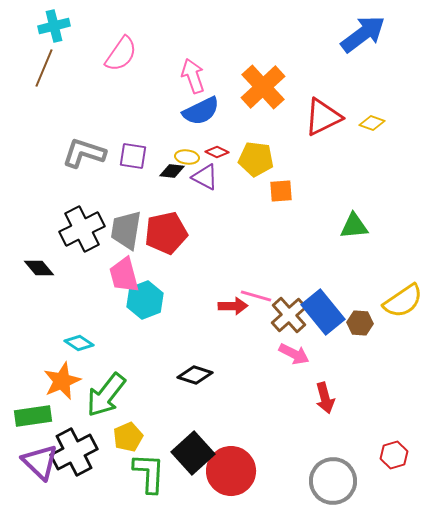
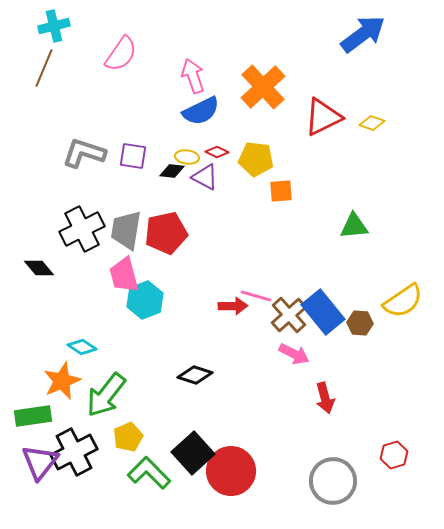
cyan diamond at (79, 343): moved 3 px right, 4 px down
purple triangle at (40, 462): rotated 24 degrees clockwise
green L-shape at (149, 473): rotated 48 degrees counterclockwise
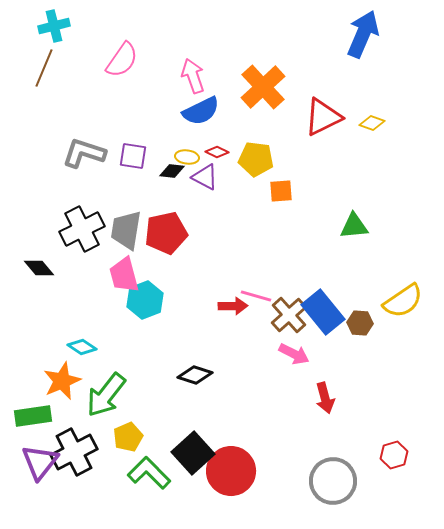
blue arrow at (363, 34): rotated 30 degrees counterclockwise
pink semicircle at (121, 54): moved 1 px right, 6 px down
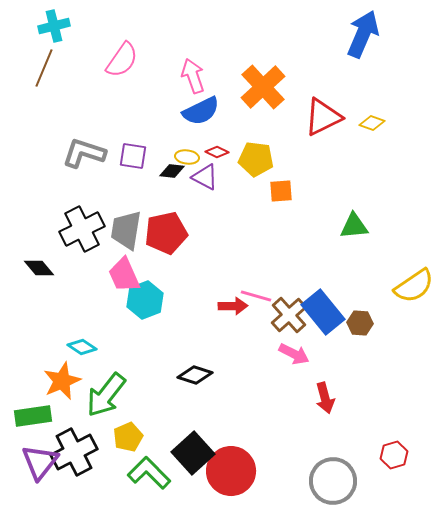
pink trapezoid at (124, 275): rotated 9 degrees counterclockwise
yellow semicircle at (403, 301): moved 11 px right, 15 px up
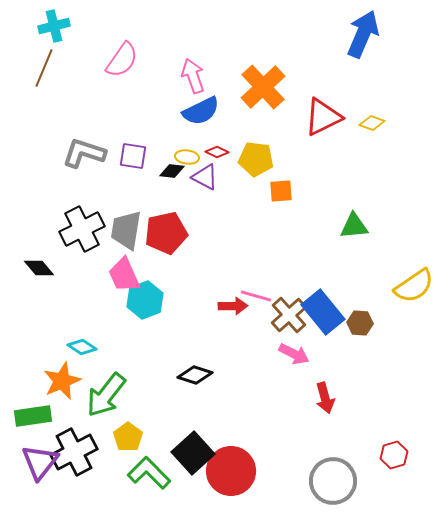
yellow pentagon at (128, 437): rotated 12 degrees counterclockwise
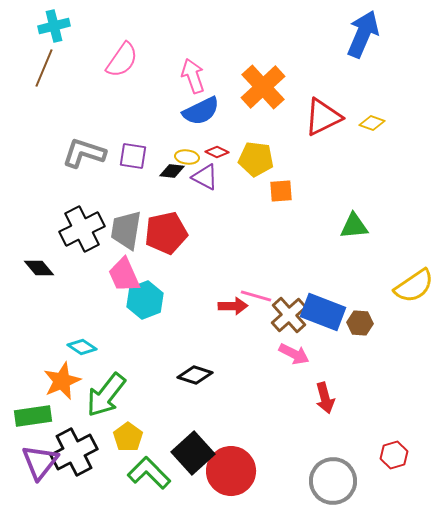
blue rectangle at (323, 312): rotated 30 degrees counterclockwise
